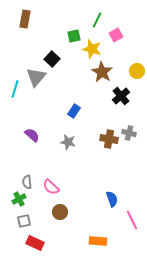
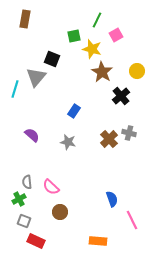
black square: rotated 21 degrees counterclockwise
brown cross: rotated 36 degrees clockwise
gray square: rotated 32 degrees clockwise
red rectangle: moved 1 px right, 2 px up
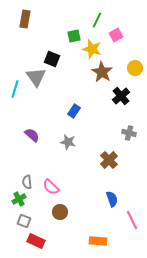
yellow circle: moved 2 px left, 3 px up
gray triangle: rotated 15 degrees counterclockwise
brown cross: moved 21 px down
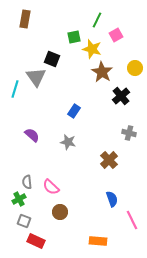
green square: moved 1 px down
